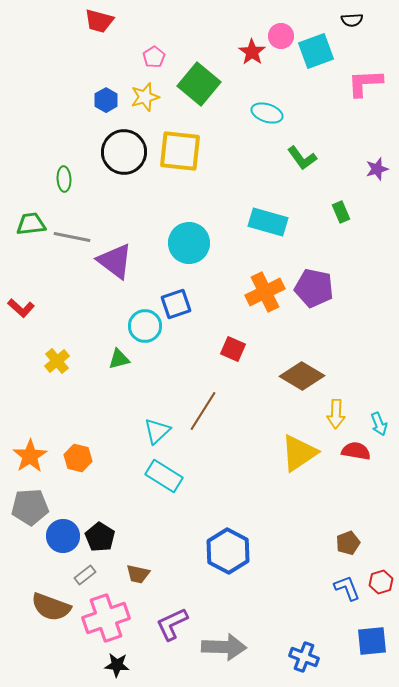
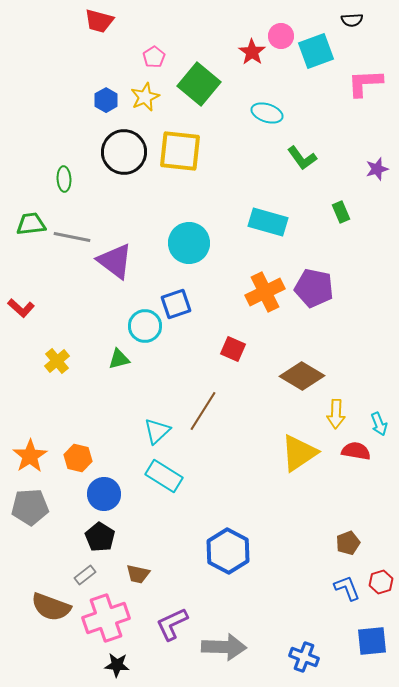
yellow star at (145, 97): rotated 8 degrees counterclockwise
blue circle at (63, 536): moved 41 px right, 42 px up
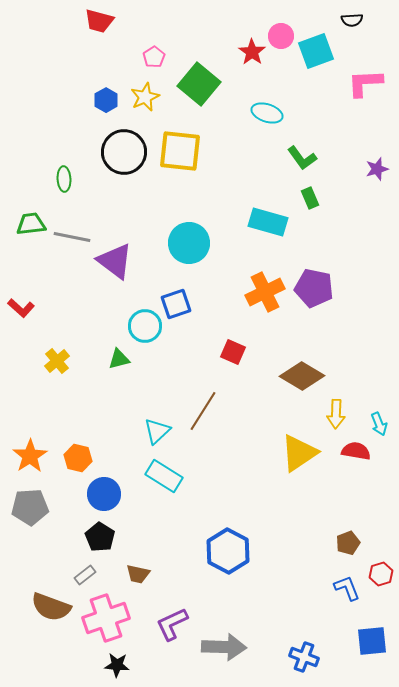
green rectangle at (341, 212): moved 31 px left, 14 px up
red square at (233, 349): moved 3 px down
red hexagon at (381, 582): moved 8 px up
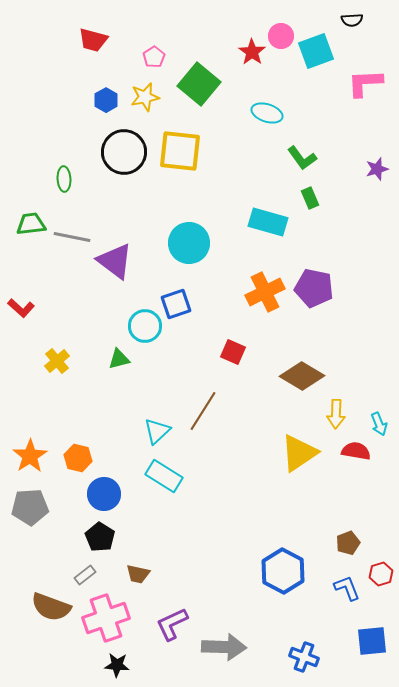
red trapezoid at (99, 21): moved 6 px left, 19 px down
yellow star at (145, 97): rotated 12 degrees clockwise
blue hexagon at (228, 551): moved 55 px right, 20 px down
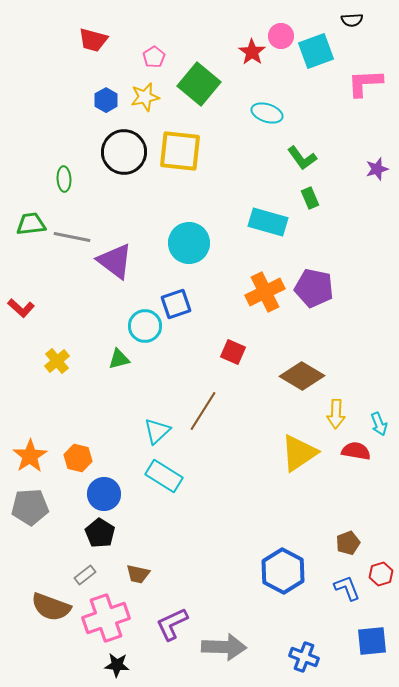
black pentagon at (100, 537): moved 4 px up
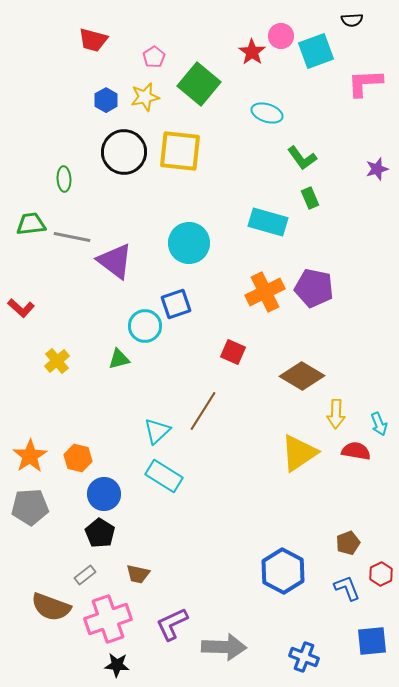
red hexagon at (381, 574): rotated 10 degrees counterclockwise
pink cross at (106, 618): moved 2 px right, 1 px down
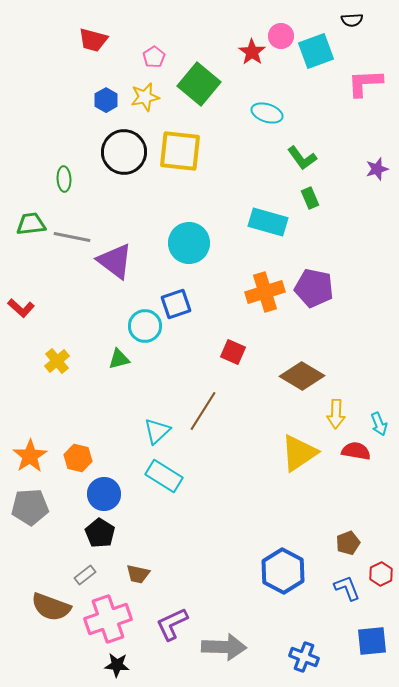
orange cross at (265, 292): rotated 9 degrees clockwise
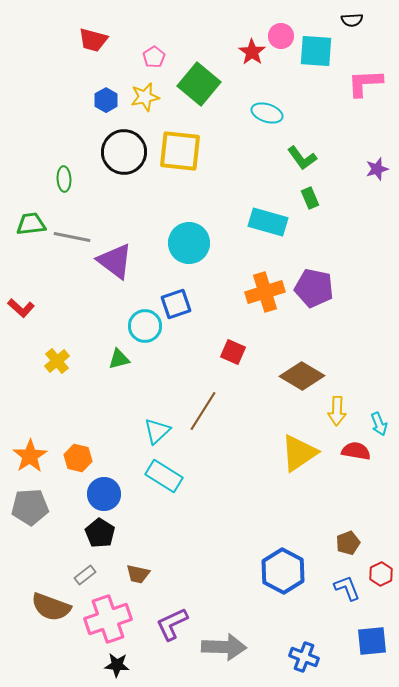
cyan square at (316, 51): rotated 24 degrees clockwise
yellow arrow at (336, 414): moved 1 px right, 3 px up
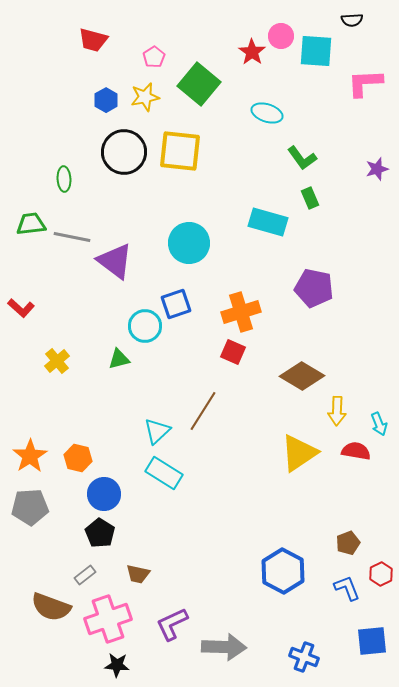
orange cross at (265, 292): moved 24 px left, 20 px down
cyan rectangle at (164, 476): moved 3 px up
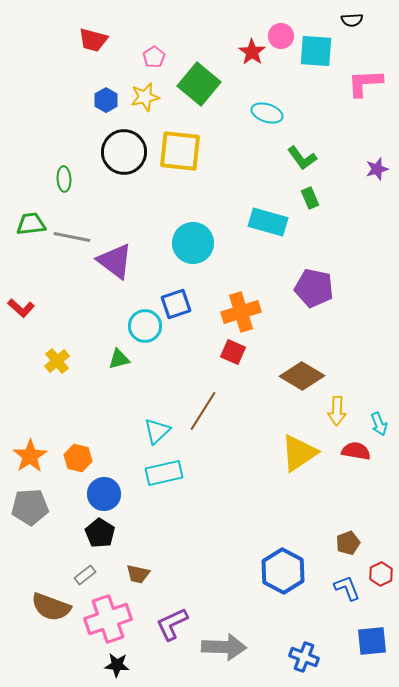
cyan circle at (189, 243): moved 4 px right
cyan rectangle at (164, 473): rotated 45 degrees counterclockwise
